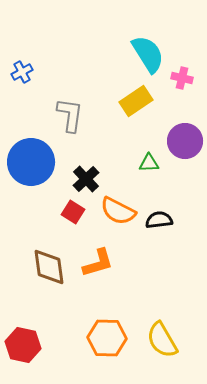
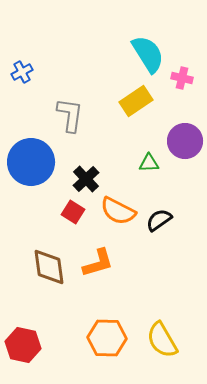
black semicircle: rotated 28 degrees counterclockwise
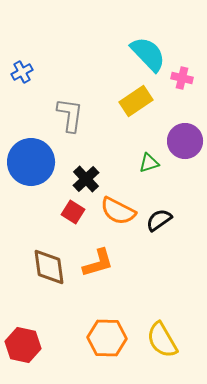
cyan semicircle: rotated 12 degrees counterclockwise
green triangle: rotated 15 degrees counterclockwise
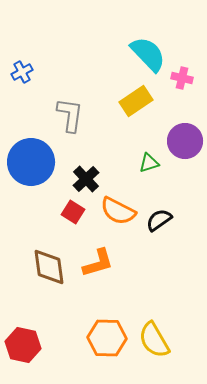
yellow semicircle: moved 8 px left
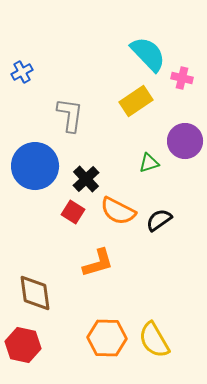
blue circle: moved 4 px right, 4 px down
brown diamond: moved 14 px left, 26 px down
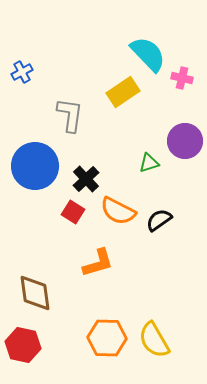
yellow rectangle: moved 13 px left, 9 px up
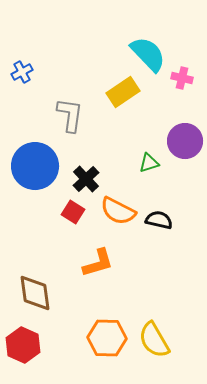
black semicircle: rotated 48 degrees clockwise
red hexagon: rotated 12 degrees clockwise
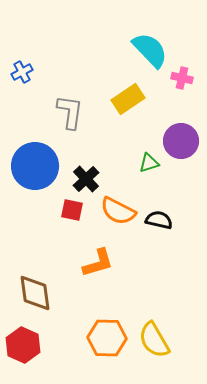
cyan semicircle: moved 2 px right, 4 px up
yellow rectangle: moved 5 px right, 7 px down
gray L-shape: moved 3 px up
purple circle: moved 4 px left
red square: moved 1 px left, 2 px up; rotated 20 degrees counterclockwise
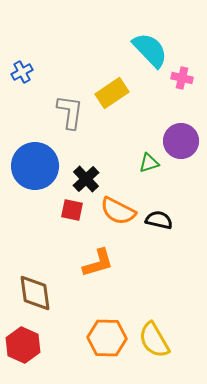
yellow rectangle: moved 16 px left, 6 px up
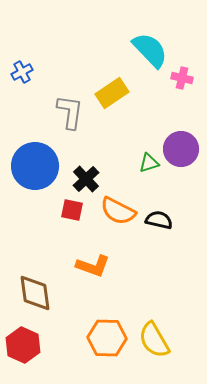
purple circle: moved 8 px down
orange L-shape: moved 5 px left, 3 px down; rotated 36 degrees clockwise
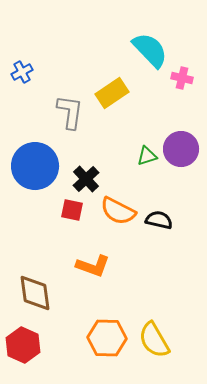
green triangle: moved 2 px left, 7 px up
